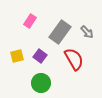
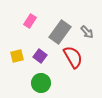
red semicircle: moved 1 px left, 2 px up
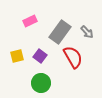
pink rectangle: rotated 32 degrees clockwise
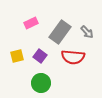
pink rectangle: moved 1 px right, 2 px down
red semicircle: rotated 125 degrees clockwise
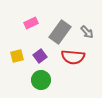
purple square: rotated 16 degrees clockwise
green circle: moved 3 px up
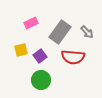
yellow square: moved 4 px right, 6 px up
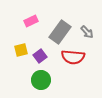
pink rectangle: moved 2 px up
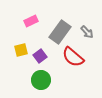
red semicircle: rotated 35 degrees clockwise
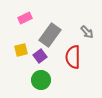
pink rectangle: moved 6 px left, 3 px up
gray rectangle: moved 10 px left, 3 px down
red semicircle: rotated 50 degrees clockwise
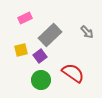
gray rectangle: rotated 10 degrees clockwise
red semicircle: moved 16 px down; rotated 125 degrees clockwise
